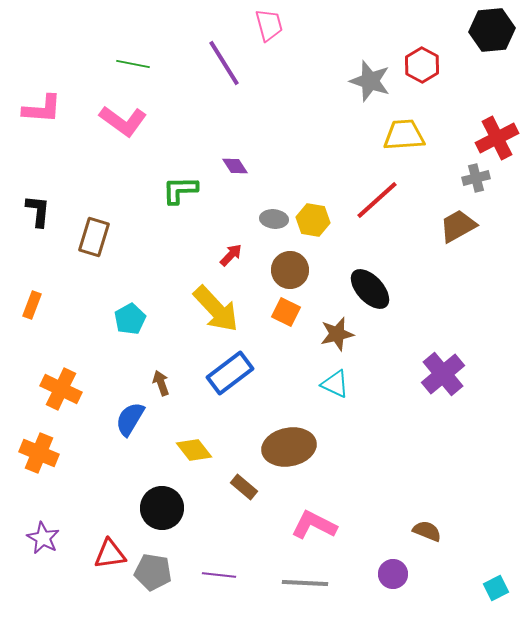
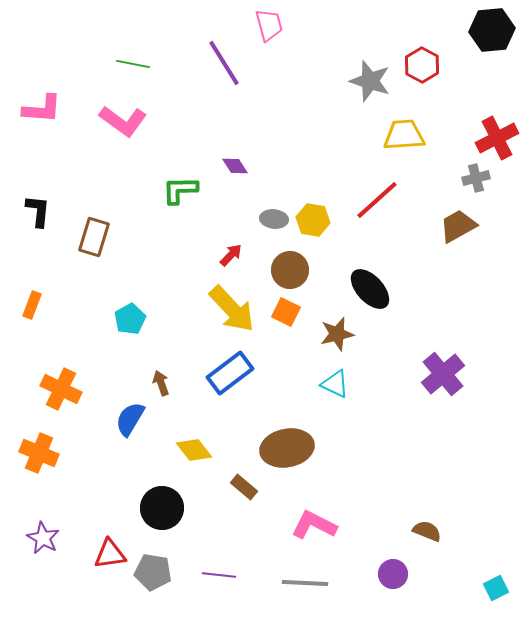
yellow arrow at (216, 309): moved 16 px right
brown ellipse at (289, 447): moved 2 px left, 1 px down
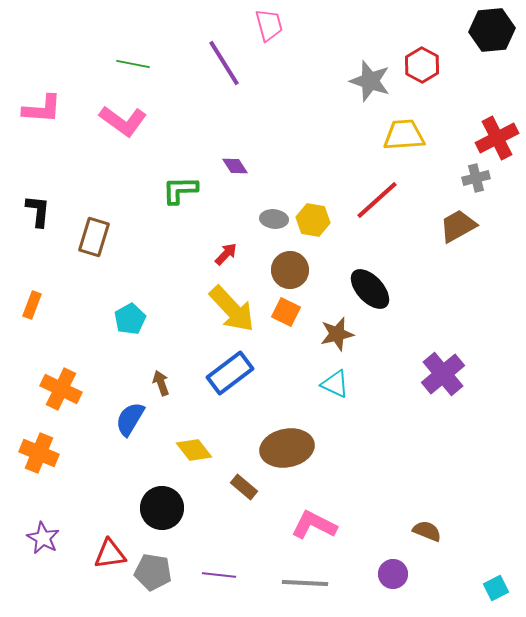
red arrow at (231, 255): moved 5 px left, 1 px up
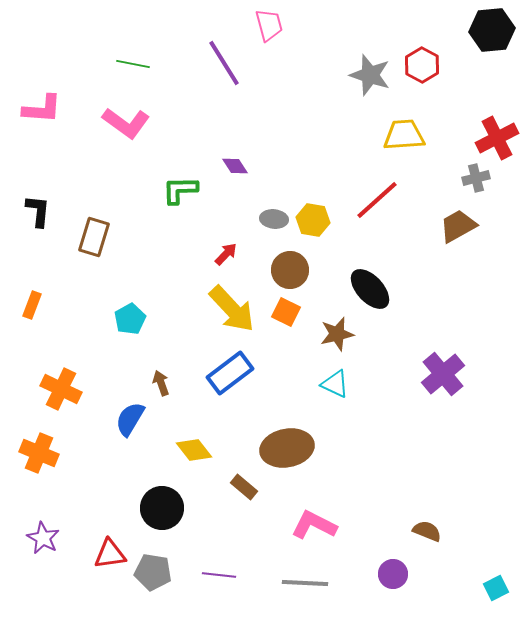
gray star at (370, 81): moved 6 px up
pink L-shape at (123, 121): moved 3 px right, 2 px down
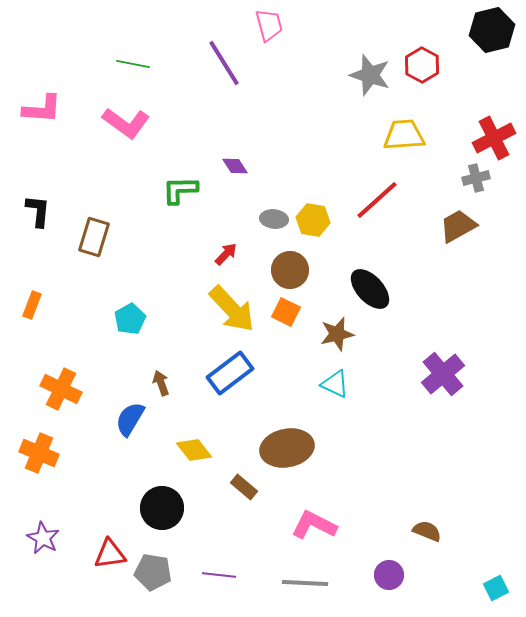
black hexagon at (492, 30): rotated 9 degrees counterclockwise
red cross at (497, 138): moved 3 px left
purple circle at (393, 574): moved 4 px left, 1 px down
